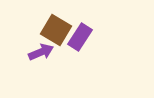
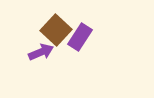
brown square: rotated 12 degrees clockwise
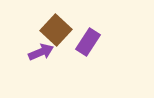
purple rectangle: moved 8 px right, 5 px down
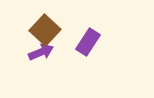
brown square: moved 11 px left
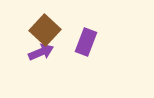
purple rectangle: moved 2 px left; rotated 12 degrees counterclockwise
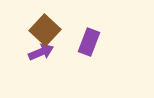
purple rectangle: moved 3 px right
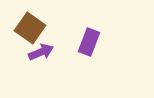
brown square: moved 15 px left, 2 px up; rotated 8 degrees counterclockwise
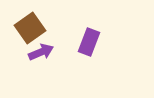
brown square: rotated 20 degrees clockwise
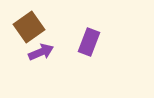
brown square: moved 1 px left, 1 px up
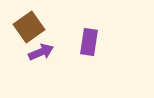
purple rectangle: rotated 12 degrees counterclockwise
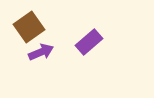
purple rectangle: rotated 40 degrees clockwise
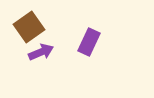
purple rectangle: rotated 24 degrees counterclockwise
